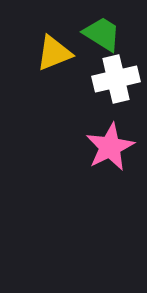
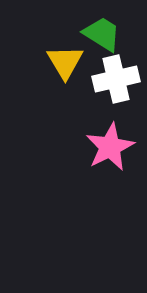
yellow triangle: moved 11 px right, 9 px down; rotated 39 degrees counterclockwise
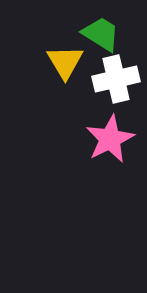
green trapezoid: moved 1 px left
pink star: moved 8 px up
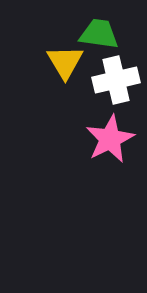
green trapezoid: moved 2 px left; rotated 24 degrees counterclockwise
white cross: moved 1 px down
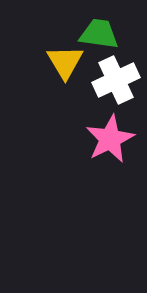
white cross: rotated 12 degrees counterclockwise
